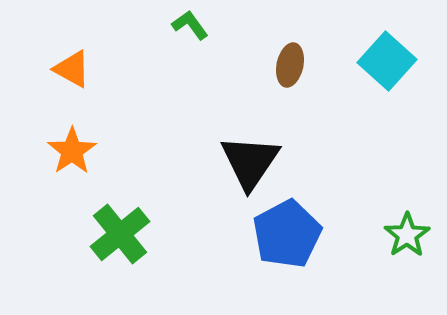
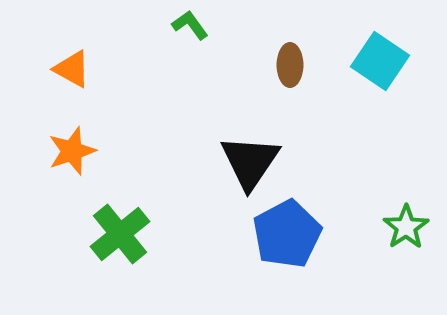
cyan square: moved 7 px left; rotated 8 degrees counterclockwise
brown ellipse: rotated 12 degrees counterclockwise
orange star: rotated 15 degrees clockwise
green star: moved 1 px left, 8 px up
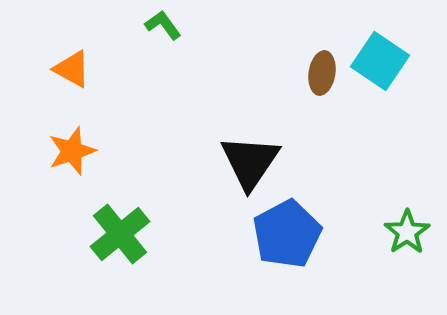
green L-shape: moved 27 px left
brown ellipse: moved 32 px right, 8 px down; rotated 9 degrees clockwise
green star: moved 1 px right, 5 px down
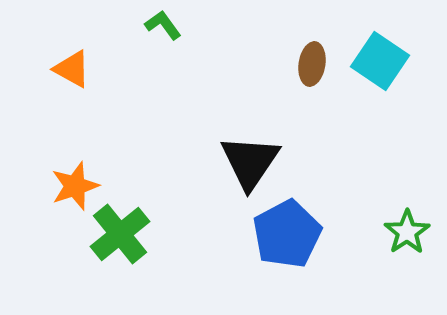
brown ellipse: moved 10 px left, 9 px up
orange star: moved 3 px right, 35 px down
